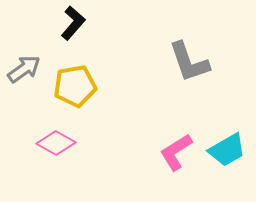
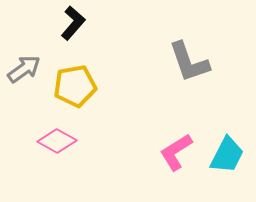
pink diamond: moved 1 px right, 2 px up
cyan trapezoid: moved 5 px down; rotated 33 degrees counterclockwise
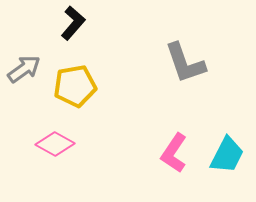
gray L-shape: moved 4 px left, 1 px down
pink diamond: moved 2 px left, 3 px down
pink L-shape: moved 2 px left, 1 px down; rotated 24 degrees counterclockwise
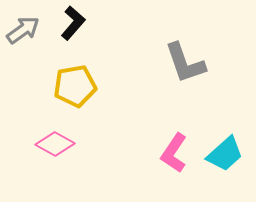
gray arrow: moved 1 px left, 39 px up
cyan trapezoid: moved 2 px left, 1 px up; rotated 21 degrees clockwise
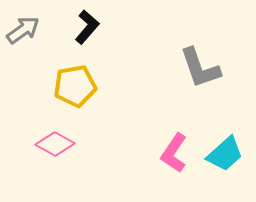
black L-shape: moved 14 px right, 4 px down
gray L-shape: moved 15 px right, 5 px down
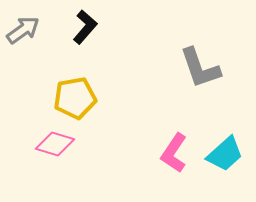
black L-shape: moved 2 px left
yellow pentagon: moved 12 px down
pink diamond: rotated 12 degrees counterclockwise
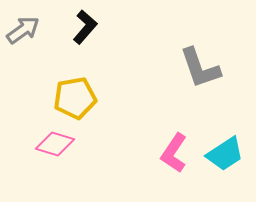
cyan trapezoid: rotated 9 degrees clockwise
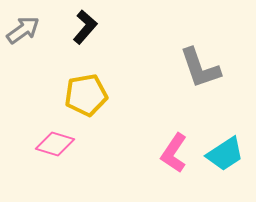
yellow pentagon: moved 11 px right, 3 px up
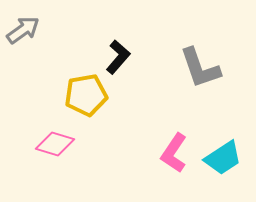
black L-shape: moved 33 px right, 30 px down
cyan trapezoid: moved 2 px left, 4 px down
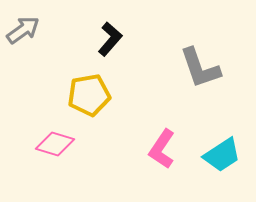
black L-shape: moved 8 px left, 18 px up
yellow pentagon: moved 3 px right
pink L-shape: moved 12 px left, 4 px up
cyan trapezoid: moved 1 px left, 3 px up
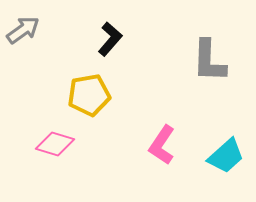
gray L-shape: moved 9 px right, 7 px up; rotated 21 degrees clockwise
pink L-shape: moved 4 px up
cyan trapezoid: moved 4 px right, 1 px down; rotated 9 degrees counterclockwise
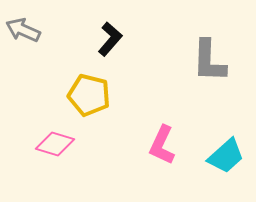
gray arrow: rotated 120 degrees counterclockwise
yellow pentagon: rotated 24 degrees clockwise
pink L-shape: rotated 9 degrees counterclockwise
